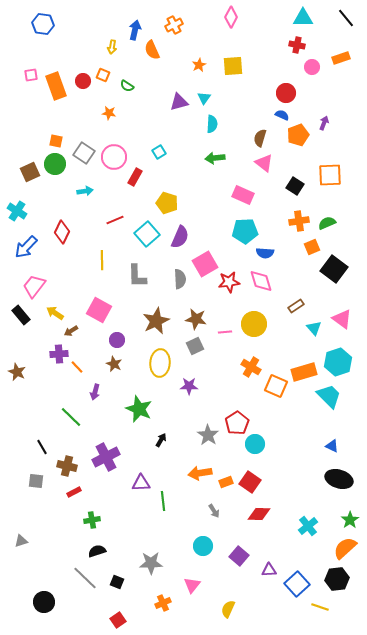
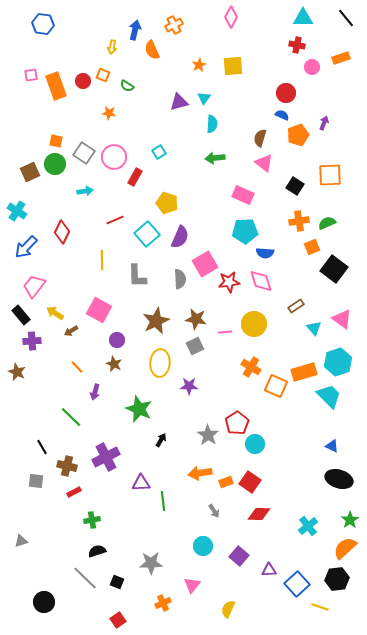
purple cross at (59, 354): moved 27 px left, 13 px up
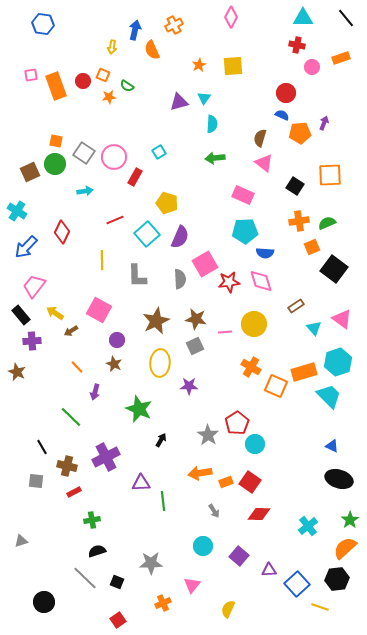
orange star at (109, 113): moved 16 px up; rotated 16 degrees counterclockwise
orange pentagon at (298, 135): moved 2 px right, 2 px up; rotated 15 degrees clockwise
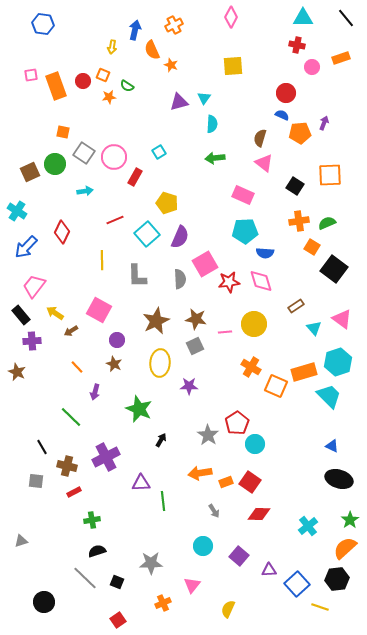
orange star at (199, 65): moved 28 px left; rotated 24 degrees counterclockwise
orange square at (56, 141): moved 7 px right, 9 px up
orange square at (312, 247): rotated 35 degrees counterclockwise
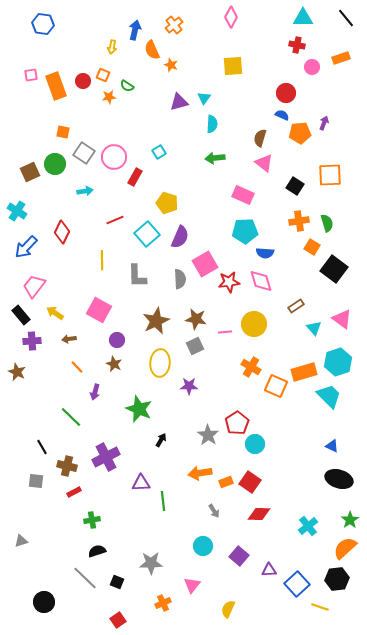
orange cross at (174, 25): rotated 12 degrees counterclockwise
green semicircle at (327, 223): rotated 96 degrees clockwise
brown arrow at (71, 331): moved 2 px left, 8 px down; rotated 24 degrees clockwise
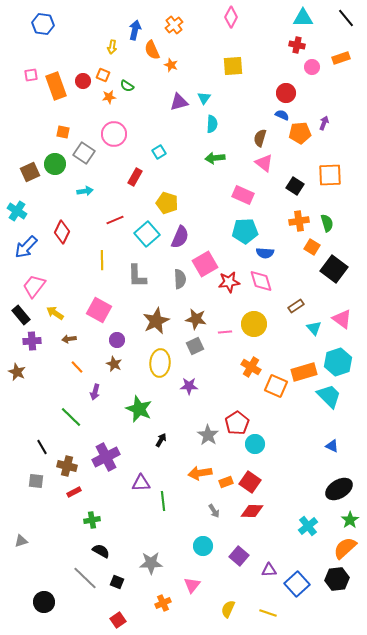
pink circle at (114, 157): moved 23 px up
black ellipse at (339, 479): moved 10 px down; rotated 48 degrees counterclockwise
red diamond at (259, 514): moved 7 px left, 3 px up
black semicircle at (97, 551): moved 4 px right; rotated 48 degrees clockwise
yellow line at (320, 607): moved 52 px left, 6 px down
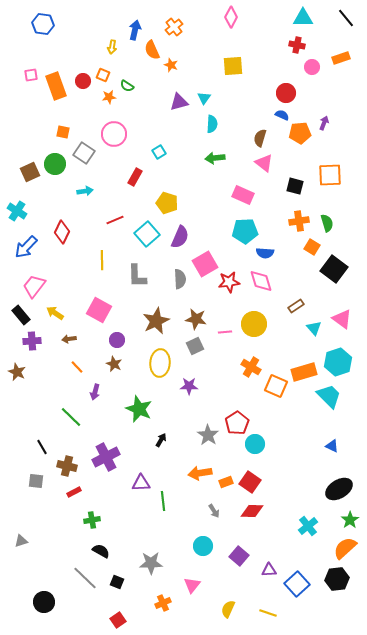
orange cross at (174, 25): moved 2 px down
black square at (295, 186): rotated 18 degrees counterclockwise
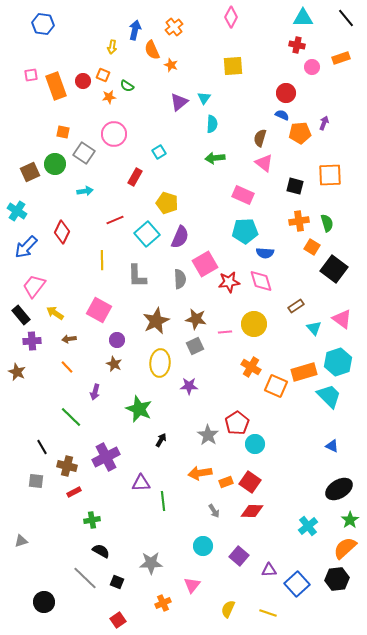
purple triangle at (179, 102): rotated 24 degrees counterclockwise
orange line at (77, 367): moved 10 px left
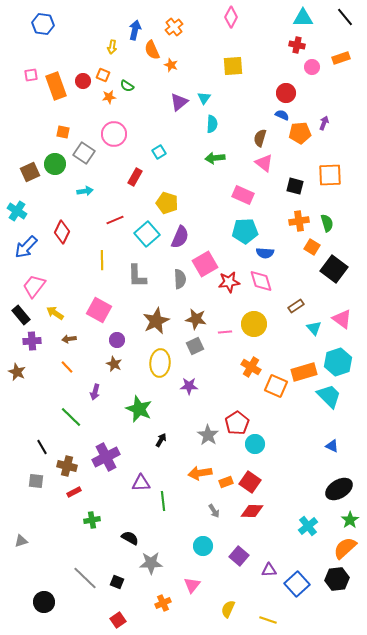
black line at (346, 18): moved 1 px left, 1 px up
black semicircle at (101, 551): moved 29 px right, 13 px up
yellow line at (268, 613): moved 7 px down
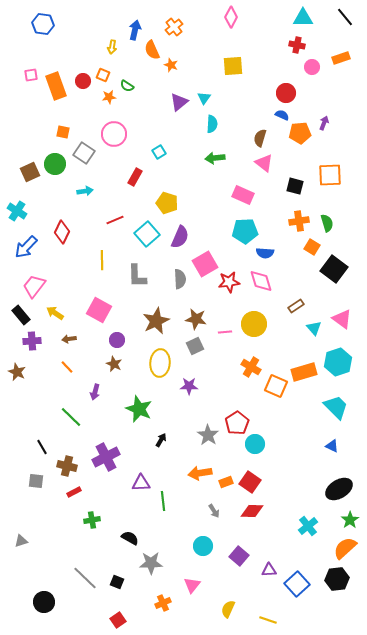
cyan trapezoid at (329, 396): moved 7 px right, 11 px down
